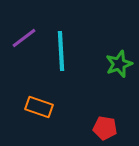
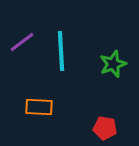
purple line: moved 2 px left, 4 px down
green star: moved 6 px left
orange rectangle: rotated 16 degrees counterclockwise
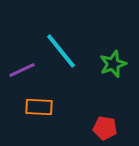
purple line: moved 28 px down; rotated 12 degrees clockwise
cyan line: rotated 36 degrees counterclockwise
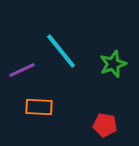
red pentagon: moved 3 px up
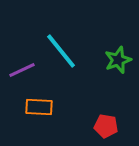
green star: moved 5 px right, 4 px up
red pentagon: moved 1 px right, 1 px down
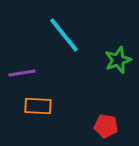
cyan line: moved 3 px right, 16 px up
purple line: moved 3 px down; rotated 16 degrees clockwise
orange rectangle: moved 1 px left, 1 px up
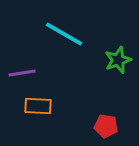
cyan line: moved 1 px up; rotated 21 degrees counterclockwise
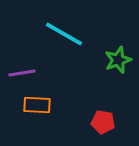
orange rectangle: moved 1 px left, 1 px up
red pentagon: moved 3 px left, 4 px up
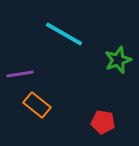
purple line: moved 2 px left, 1 px down
orange rectangle: rotated 36 degrees clockwise
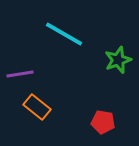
orange rectangle: moved 2 px down
